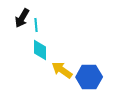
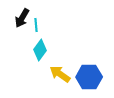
cyan diamond: rotated 35 degrees clockwise
yellow arrow: moved 2 px left, 4 px down
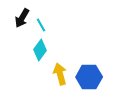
cyan line: moved 5 px right; rotated 24 degrees counterclockwise
yellow arrow: rotated 40 degrees clockwise
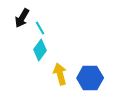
cyan line: moved 1 px left, 3 px down
blue hexagon: moved 1 px right, 1 px down
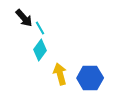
black arrow: moved 2 px right; rotated 72 degrees counterclockwise
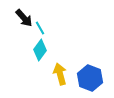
blue hexagon: rotated 20 degrees clockwise
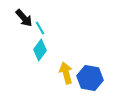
yellow arrow: moved 6 px right, 1 px up
blue hexagon: rotated 10 degrees counterclockwise
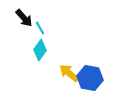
yellow arrow: moved 3 px right; rotated 35 degrees counterclockwise
